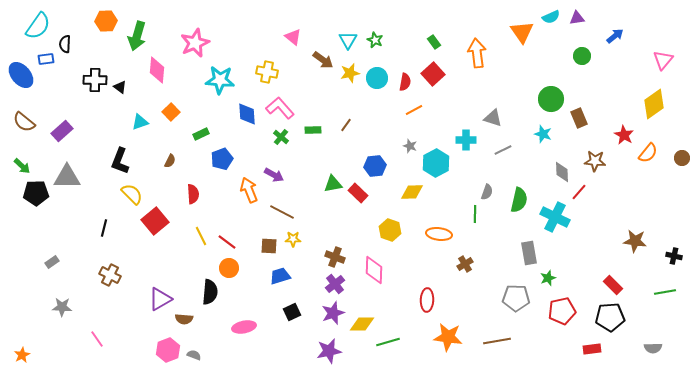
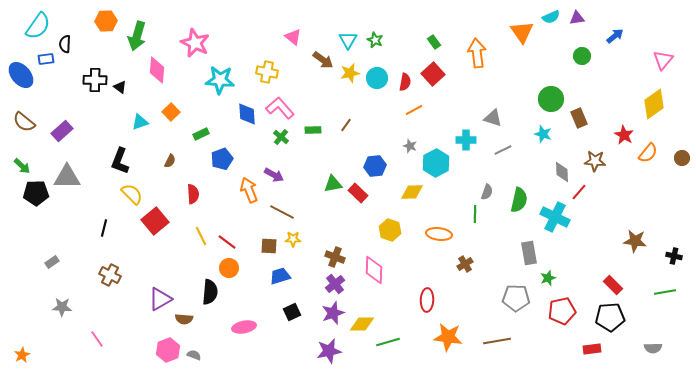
pink star at (195, 43): rotated 24 degrees counterclockwise
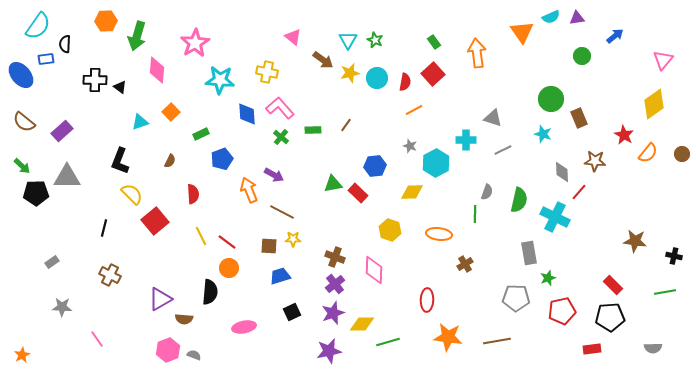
pink star at (195, 43): rotated 16 degrees clockwise
brown circle at (682, 158): moved 4 px up
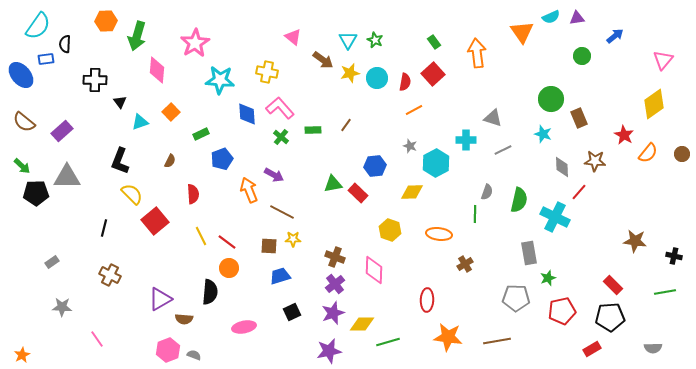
black triangle at (120, 87): moved 15 px down; rotated 16 degrees clockwise
gray diamond at (562, 172): moved 5 px up
red rectangle at (592, 349): rotated 24 degrees counterclockwise
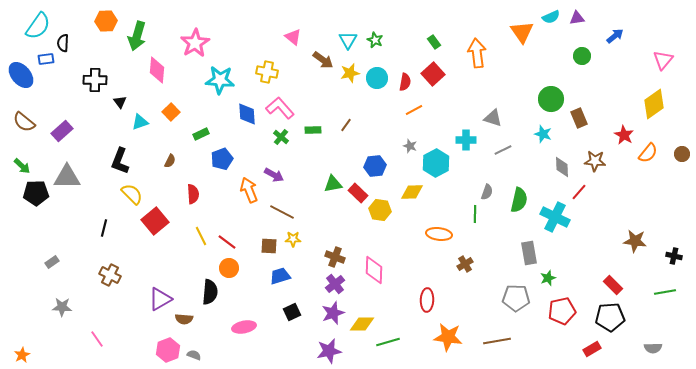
black semicircle at (65, 44): moved 2 px left, 1 px up
yellow hexagon at (390, 230): moved 10 px left, 20 px up; rotated 10 degrees counterclockwise
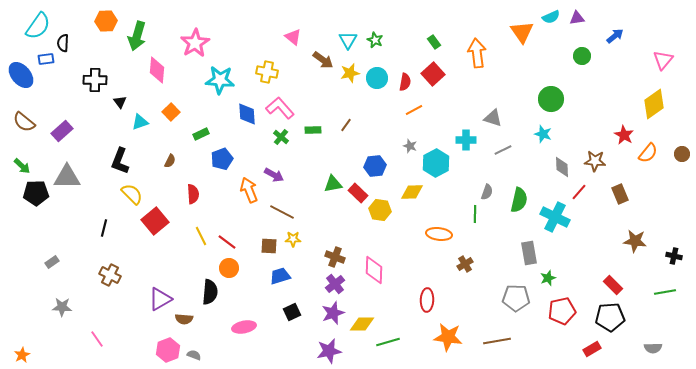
brown rectangle at (579, 118): moved 41 px right, 76 px down
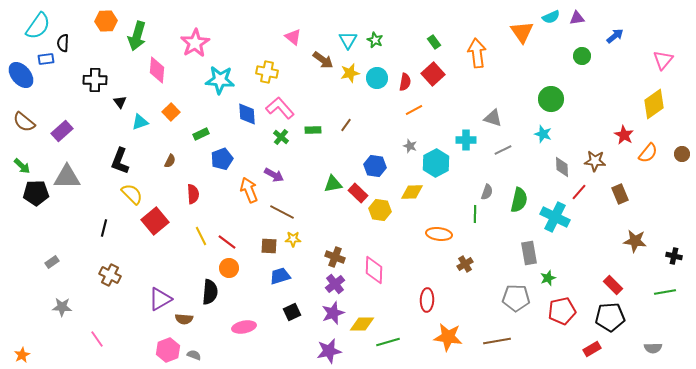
blue hexagon at (375, 166): rotated 15 degrees clockwise
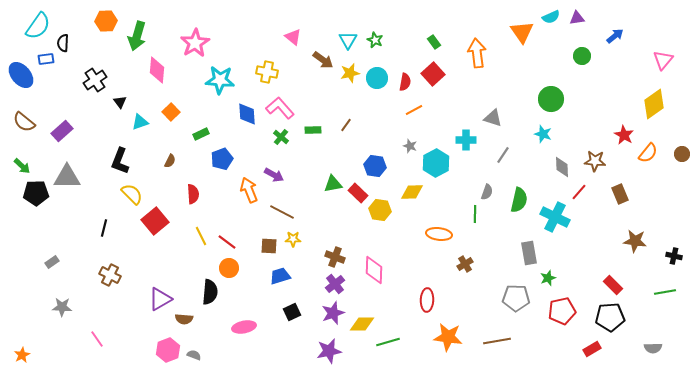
black cross at (95, 80): rotated 35 degrees counterclockwise
gray line at (503, 150): moved 5 px down; rotated 30 degrees counterclockwise
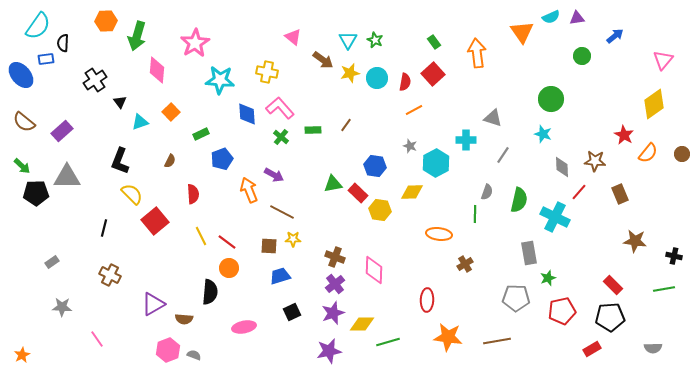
green line at (665, 292): moved 1 px left, 3 px up
purple triangle at (160, 299): moved 7 px left, 5 px down
